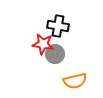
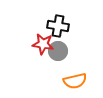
gray circle: moved 3 px right, 3 px up
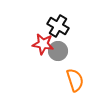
black cross: rotated 20 degrees clockwise
orange semicircle: moved 1 px up; rotated 95 degrees counterclockwise
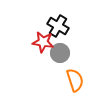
red star: moved 2 px up
gray circle: moved 2 px right, 2 px down
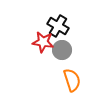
gray circle: moved 2 px right, 3 px up
orange semicircle: moved 3 px left
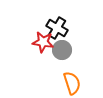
black cross: moved 1 px left, 2 px down
orange semicircle: moved 3 px down
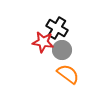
orange semicircle: moved 4 px left, 9 px up; rotated 35 degrees counterclockwise
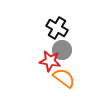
red star: moved 7 px right, 19 px down
orange semicircle: moved 4 px left, 4 px down
